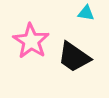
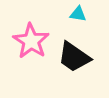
cyan triangle: moved 8 px left, 1 px down
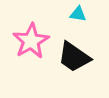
pink star: rotated 9 degrees clockwise
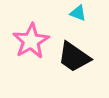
cyan triangle: moved 1 px up; rotated 12 degrees clockwise
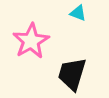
black trapezoid: moved 2 px left, 17 px down; rotated 72 degrees clockwise
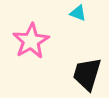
black trapezoid: moved 15 px right
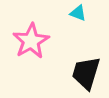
black trapezoid: moved 1 px left, 1 px up
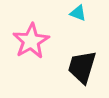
black trapezoid: moved 4 px left, 6 px up
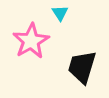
cyan triangle: moved 18 px left; rotated 36 degrees clockwise
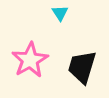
pink star: moved 1 px left, 19 px down
